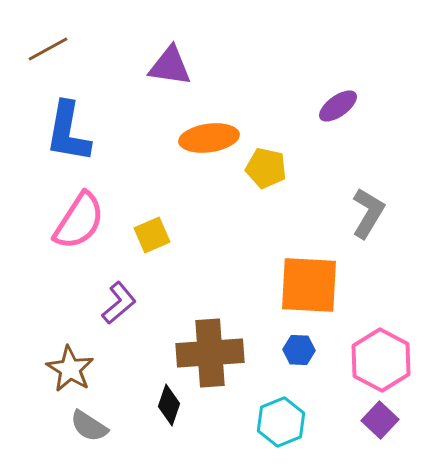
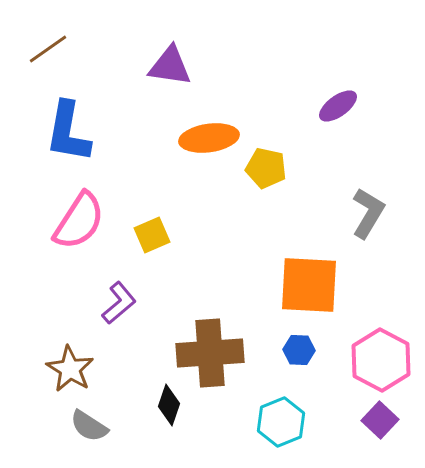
brown line: rotated 6 degrees counterclockwise
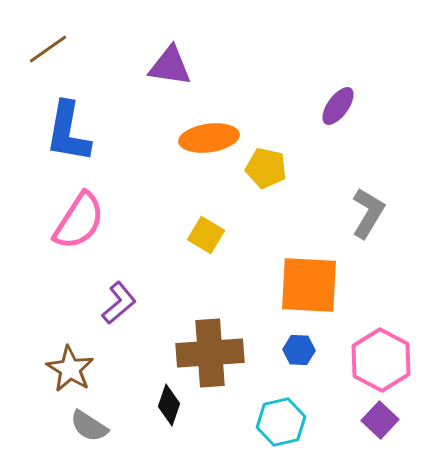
purple ellipse: rotated 18 degrees counterclockwise
yellow square: moved 54 px right; rotated 36 degrees counterclockwise
cyan hexagon: rotated 9 degrees clockwise
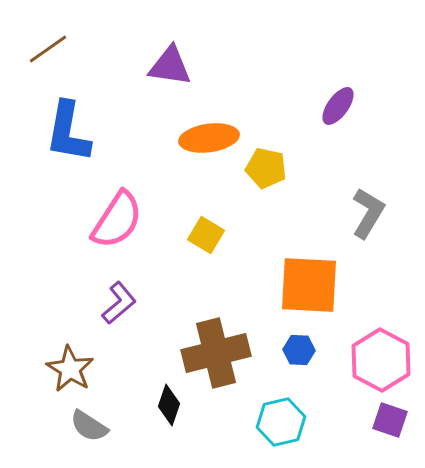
pink semicircle: moved 38 px right, 1 px up
brown cross: moved 6 px right; rotated 10 degrees counterclockwise
purple square: moved 10 px right; rotated 24 degrees counterclockwise
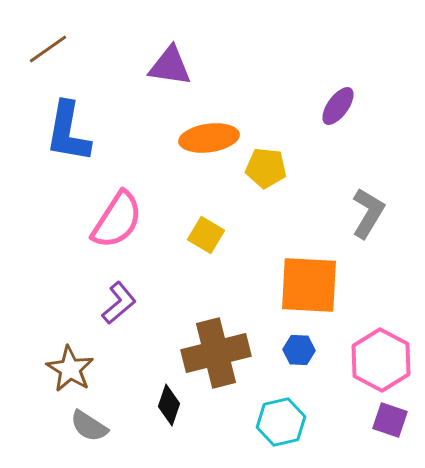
yellow pentagon: rotated 6 degrees counterclockwise
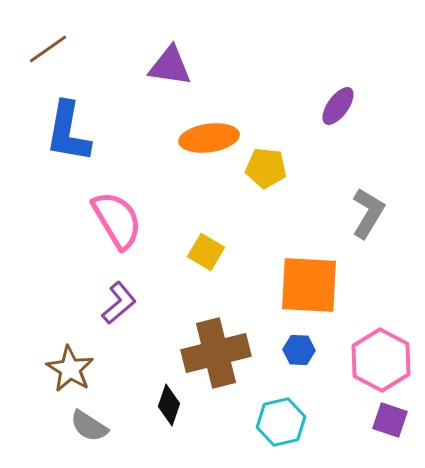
pink semicircle: rotated 64 degrees counterclockwise
yellow square: moved 17 px down
